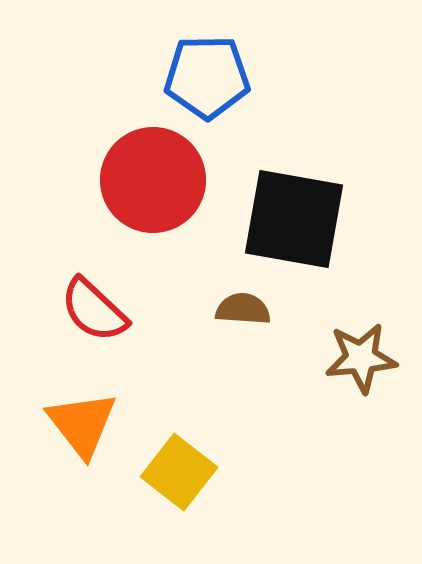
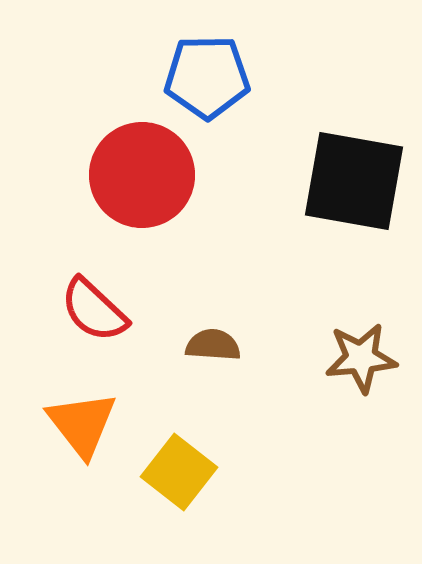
red circle: moved 11 px left, 5 px up
black square: moved 60 px right, 38 px up
brown semicircle: moved 30 px left, 36 px down
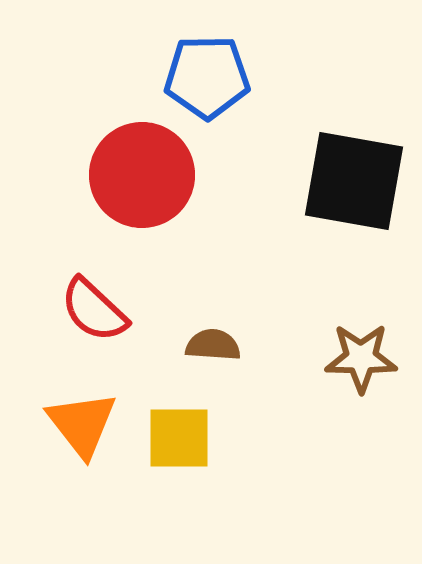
brown star: rotated 6 degrees clockwise
yellow square: moved 34 px up; rotated 38 degrees counterclockwise
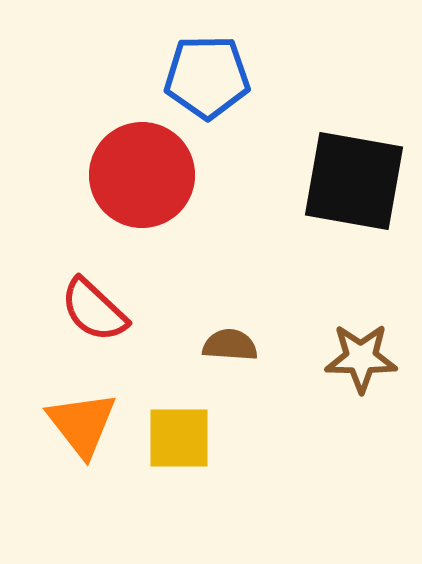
brown semicircle: moved 17 px right
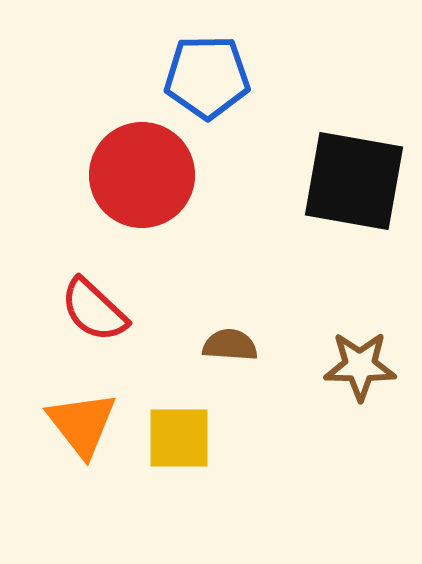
brown star: moved 1 px left, 8 px down
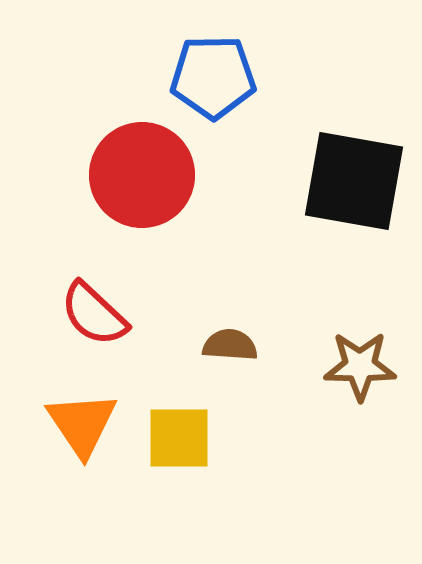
blue pentagon: moved 6 px right
red semicircle: moved 4 px down
orange triangle: rotated 4 degrees clockwise
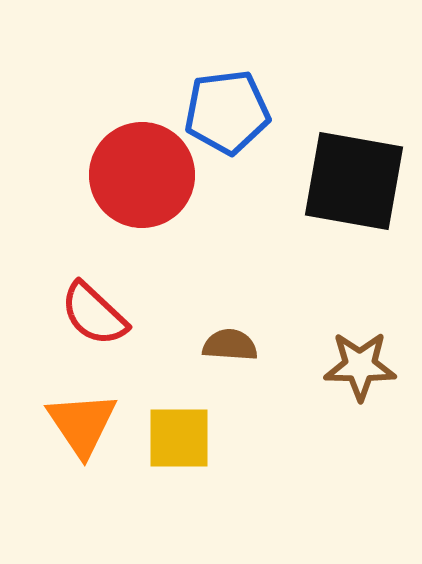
blue pentagon: moved 14 px right, 35 px down; rotated 6 degrees counterclockwise
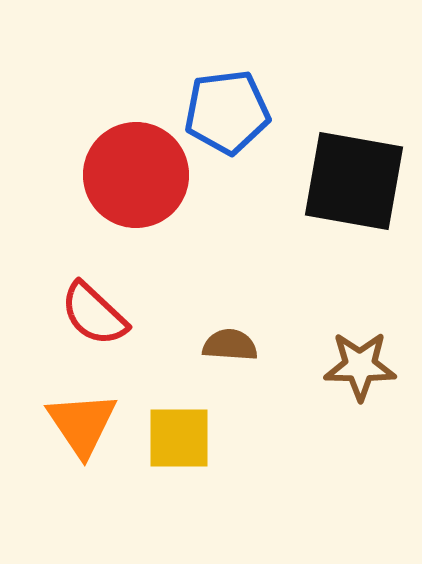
red circle: moved 6 px left
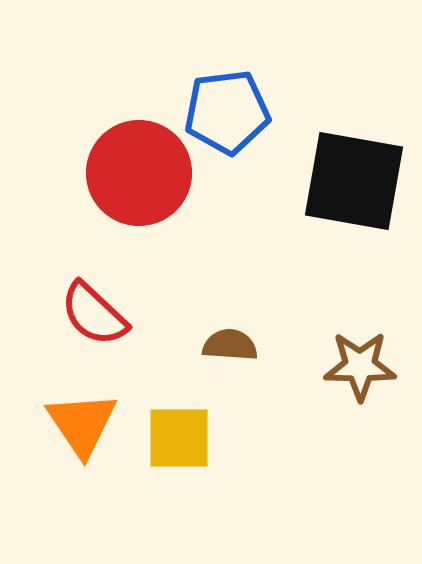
red circle: moved 3 px right, 2 px up
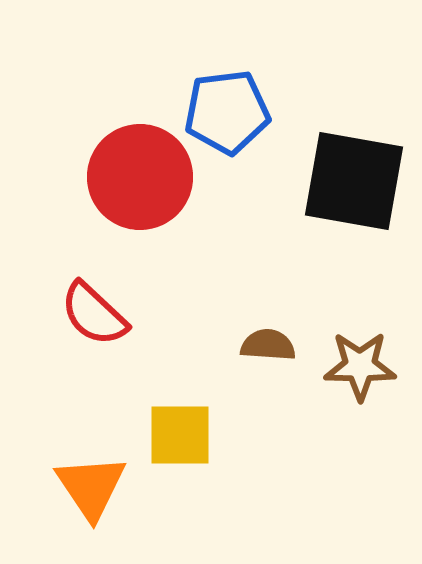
red circle: moved 1 px right, 4 px down
brown semicircle: moved 38 px right
orange triangle: moved 9 px right, 63 px down
yellow square: moved 1 px right, 3 px up
